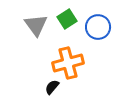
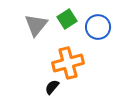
gray triangle: rotated 15 degrees clockwise
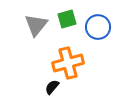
green square: rotated 18 degrees clockwise
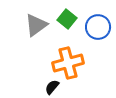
green square: rotated 36 degrees counterclockwise
gray triangle: rotated 15 degrees clockwise
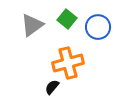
gray triangle: moved 4 px left
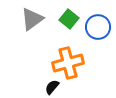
green square: moved 2 px right
gray triangle: moved 6 px up
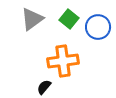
orange cross: moved 5 px left, 2 px up; rotated 8 degrees clockwise
black semicircle: moved 8 px left
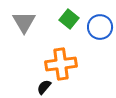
gray triangle: moved 8 px left, 3 px down; rotated 25 degrees counterclockwise
blue circle: moved 2 px right
orange cross: moved 2 px left, 3 px down
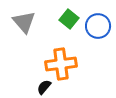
gray triangle: rotated 10 degrees counterclockwise
blue circle: moved 2 px left, 1 px up
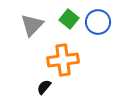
gray triangle: moved 8 px right, 3 px down; rotated 25 degrees clockwise
blue circle: moved 4 px up
orange cross: moved 2 px right, 4 px up
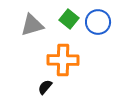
gray triangle: rotated 30 degrees clockwise
orange cross: rotated 8 degrees clockwise
black semicircle: moved 1 px right
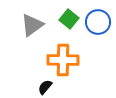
gray triangle: rotated 20 degrees counterclockwise
